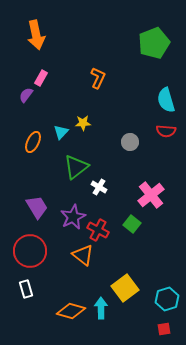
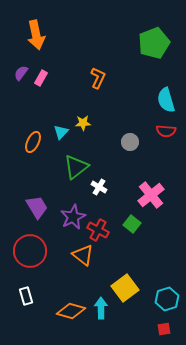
purple semicircle: moved 5 px left, 22 px up
white rectangle: moved 7 px down
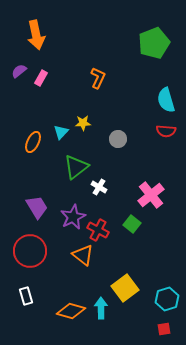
purple semicircle: moved 2 px left, 2 px up; rotated 14 degrees clockwise
gray circle: moved 12 px left, 3 px up
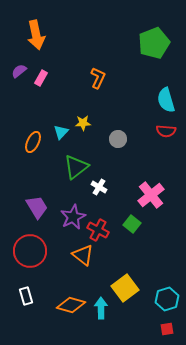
orange diamond: moved 6 px up
red square: moved 3 px right
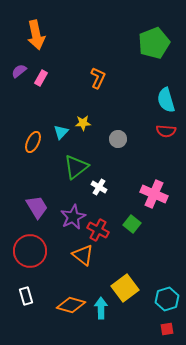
pink cross: moved 3 px right, 1 px up; rotated 28 degrees counterclockwise
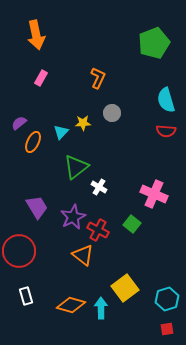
purple semicircle: moved 52 px down
gray circle: moved 6 px left, 26 px up
red circle: moved 11 px left
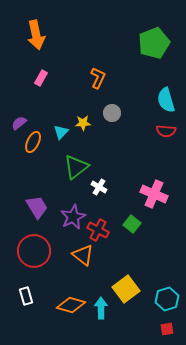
red circle: moved 15 px right
yellow square: moved 1 px right, 1 px down
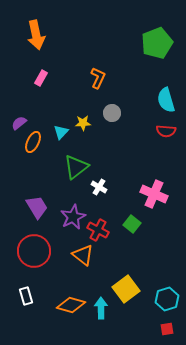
green pentagon: moved 3 px right
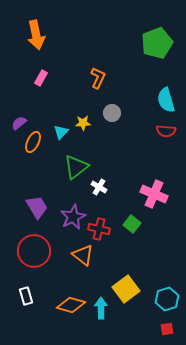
red cross: moved 1 px right, 1 px up; rotated 15 degrees counterclockwise
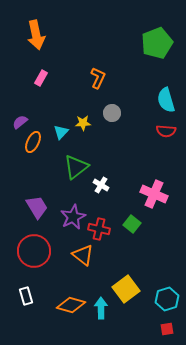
purple semicircle: moved 1 px right, 1 px up
white cross: moved 2 px right, 2 px up
